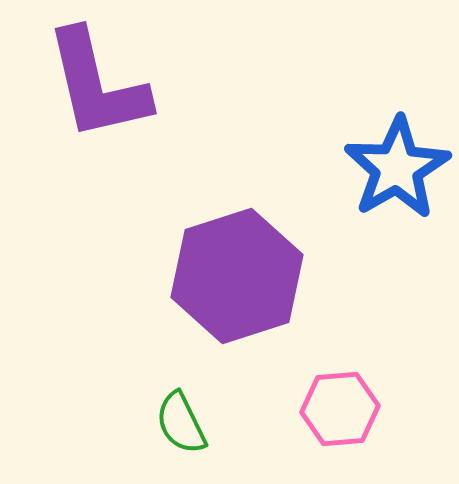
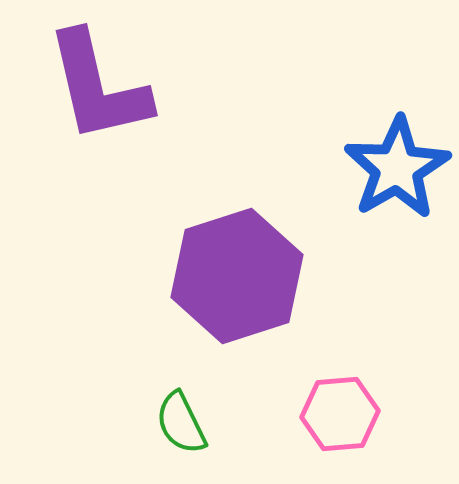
purple L-shape: moved 1 px right, 2 px down
pink hexagon: moved 5 px down
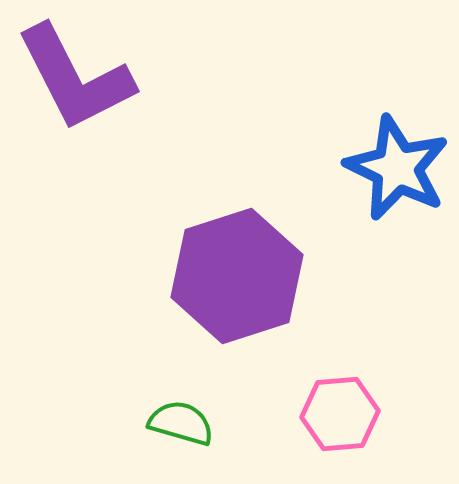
purple L-shape: moved 23 px left, 9 px up; rotated 14 degrees counterclockwise
blue star: rotated 16 degrees counterclockwise
green semicircle: rotated 132 degrees clockwise
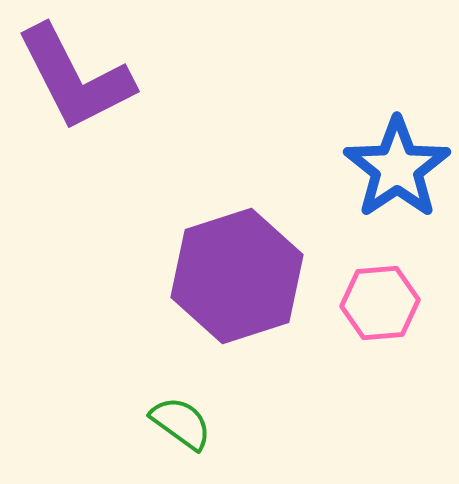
blue star: rotated 12 degrees clockwise
pink hexagon: moved 40 px right, 111 px up
green semicircle: rotated 20 degrees clockwise
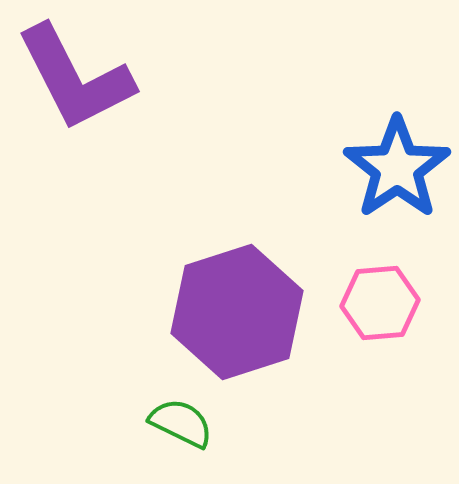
purple hexagon: moved 36 px down
green semicircle: rotated 10 degrees counterclockwise
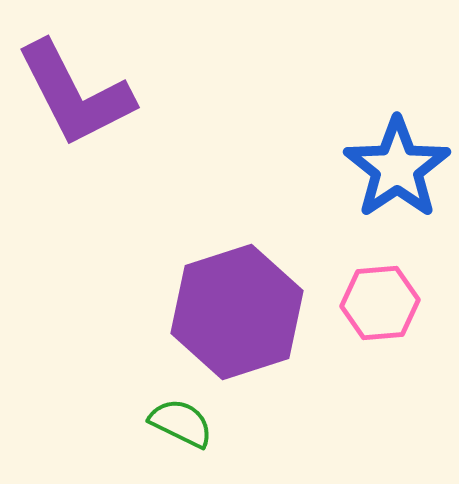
purple L-shape: moved 16 px down
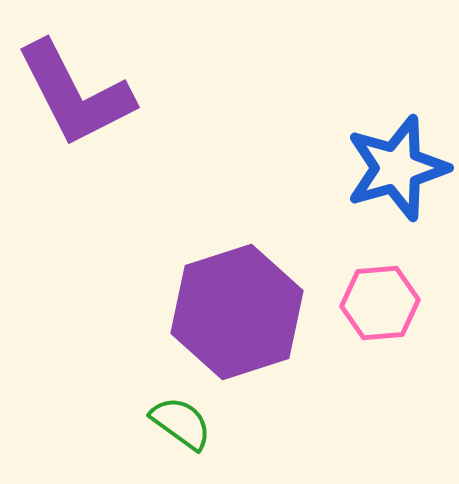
blue star: rotated 18 degrees clockwise
green semicircle: rotated 10 degrees clockwise
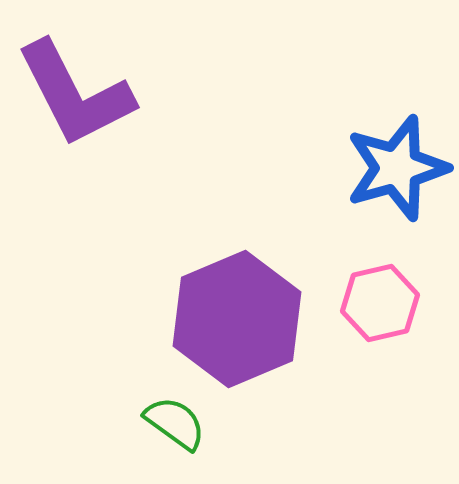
pink hexagon: rotated 8 degrees counterclockwise
purple hexagon: moved 7 px down; rotated 5 degrees counterclockwise
green semicircle: moved 6 px left
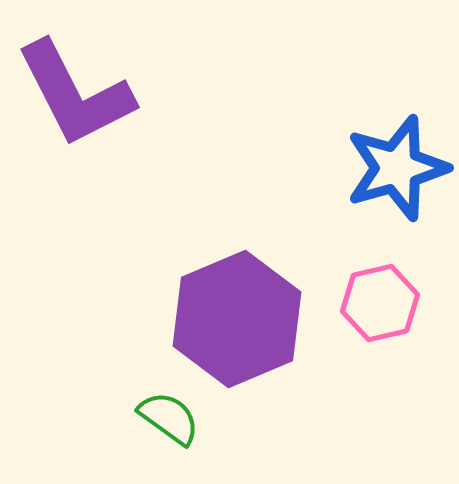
green semicircle: moved 6 px left, 5 px up
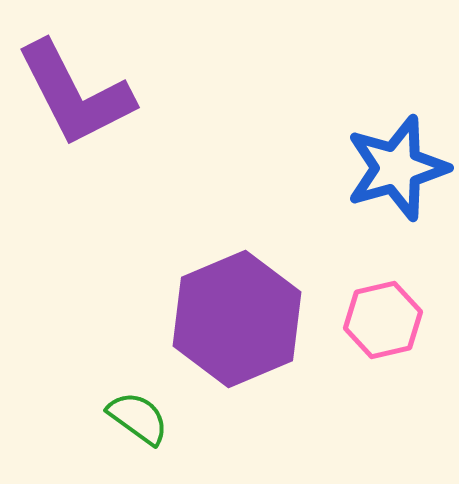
pink hexagon: moved 3 px right, 17 px down
green semicircle: moved 31 px left
